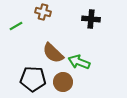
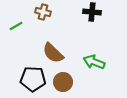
black cross: moved 1 px right, 7 px up
green arrow: moved 15 px right
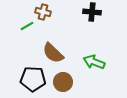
green line: moved 11 px right
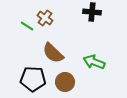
brown cross: moved 2 px right, 6 px down; rotated 21 degrees clockwise
green line: rotated 64 degrees clockwise
brown circle: moved 2 px right
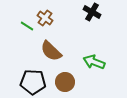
black cross: rotated 24 degrees clockwise
brown semicircle: moved 2 px left, 2 px up
black pentagon: moved 3 px down
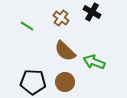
brown cross: moved 16 px right
brown semicircle: moved 14 px right
